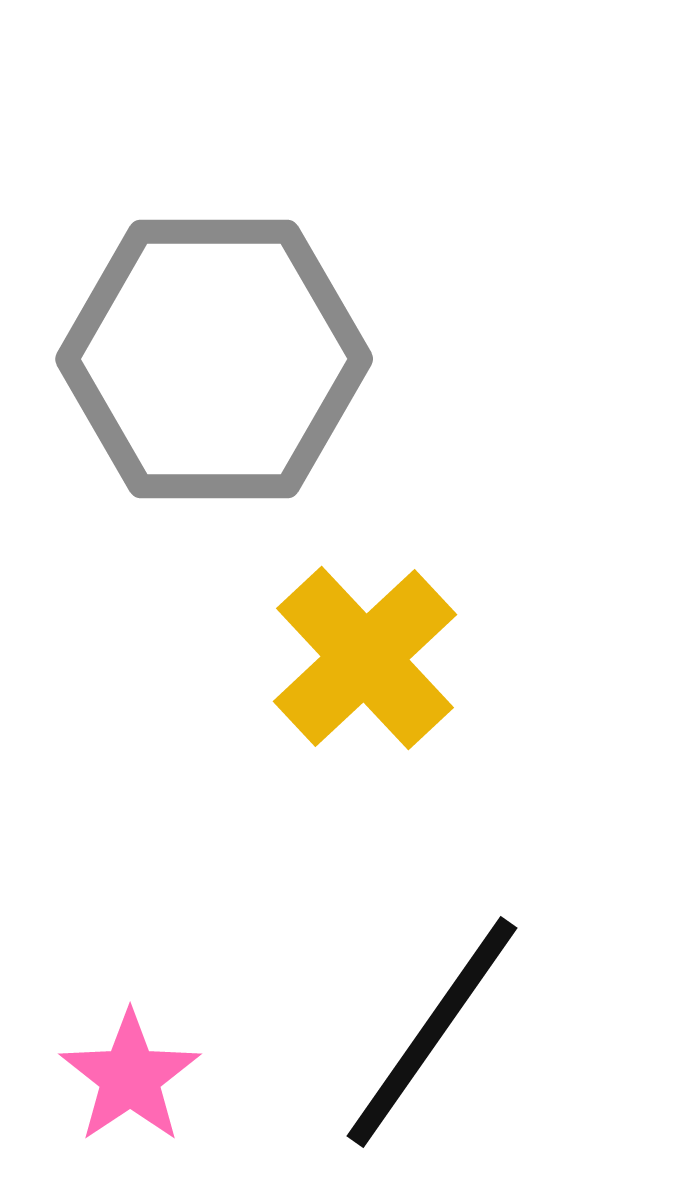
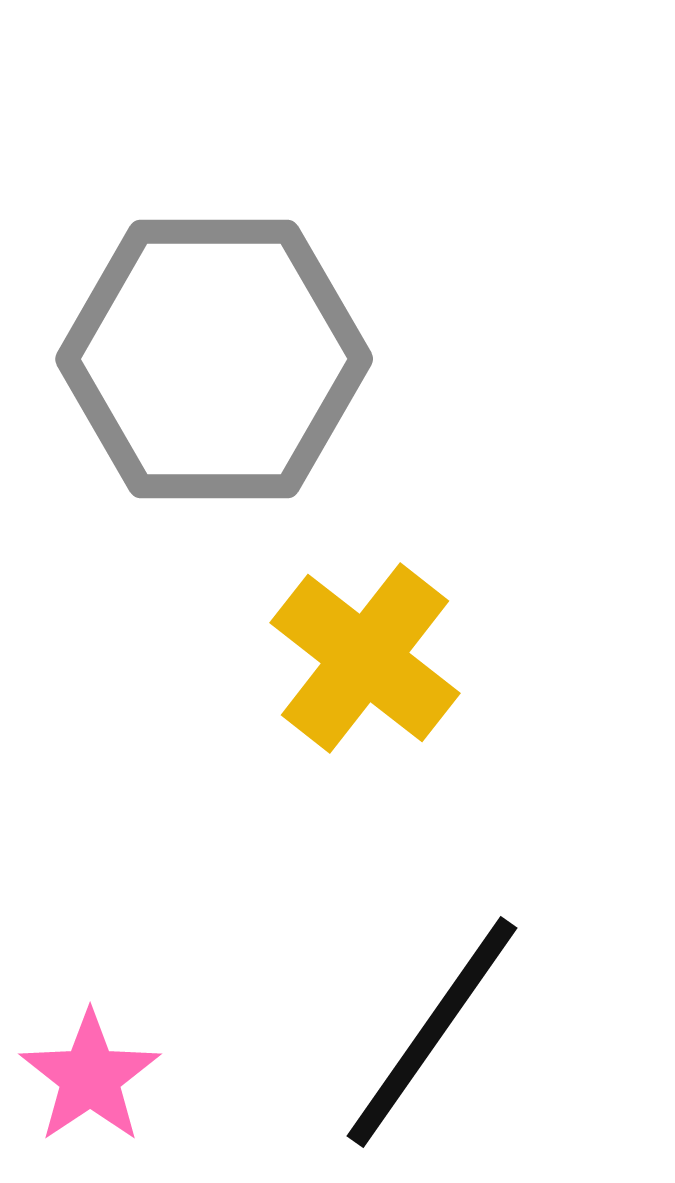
yellow cross: rotated 9 degrees counterclockwise
pink star: moved 40 px left
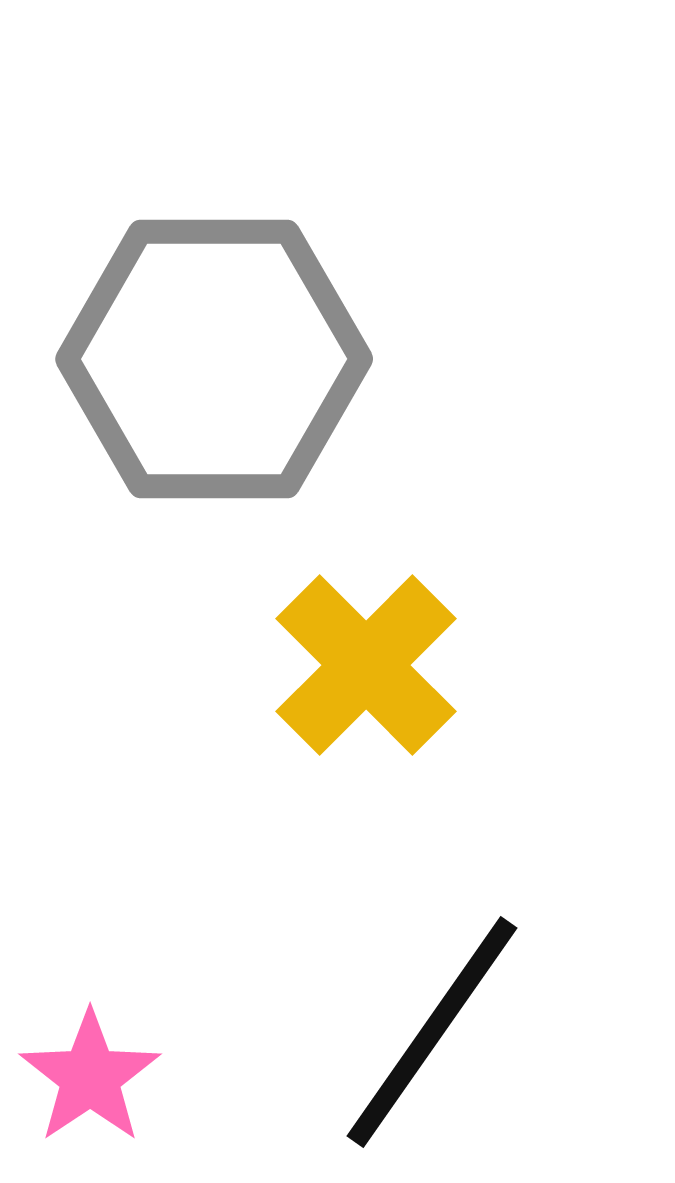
yellow cross: moved 1 px right, 7 px down; rotated 7 degrees clockwise
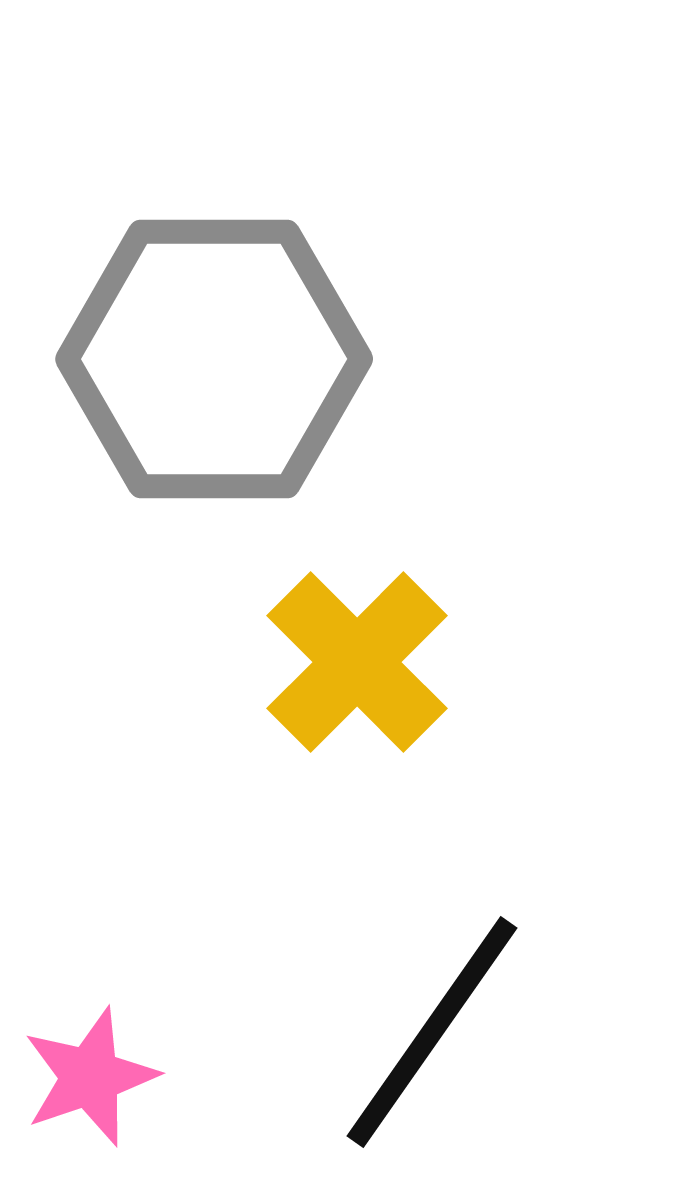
yellow cross: moved 9 px left, 3 px up
pink star: rotated 15 degrees clockwise
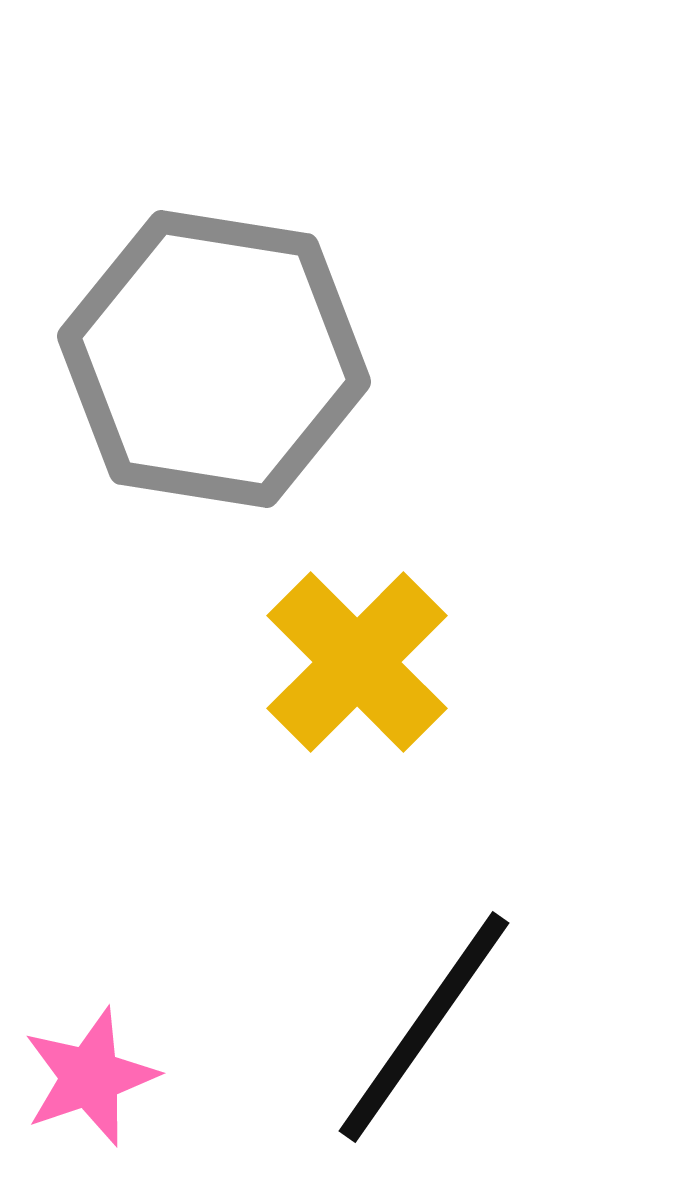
gray hexagon: rotated 9 degrees clockwise
black line: moved 8 px left, 5 px up
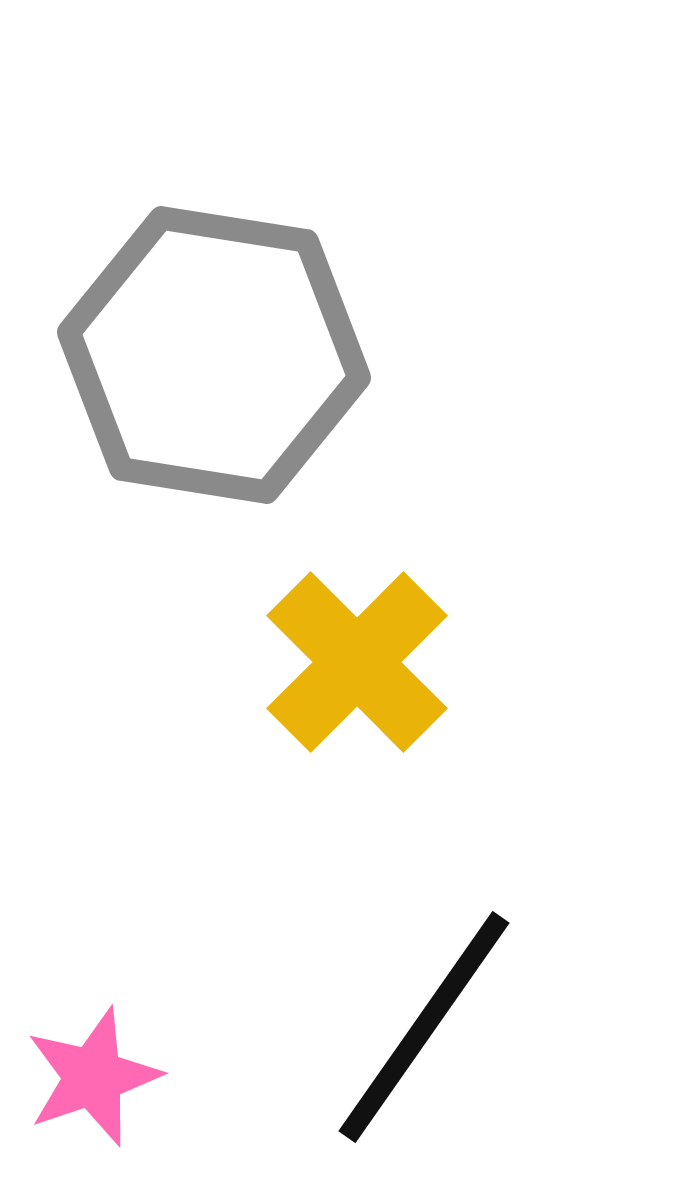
gray hexagon: moved 4 px up
pink star: moved 3 px right
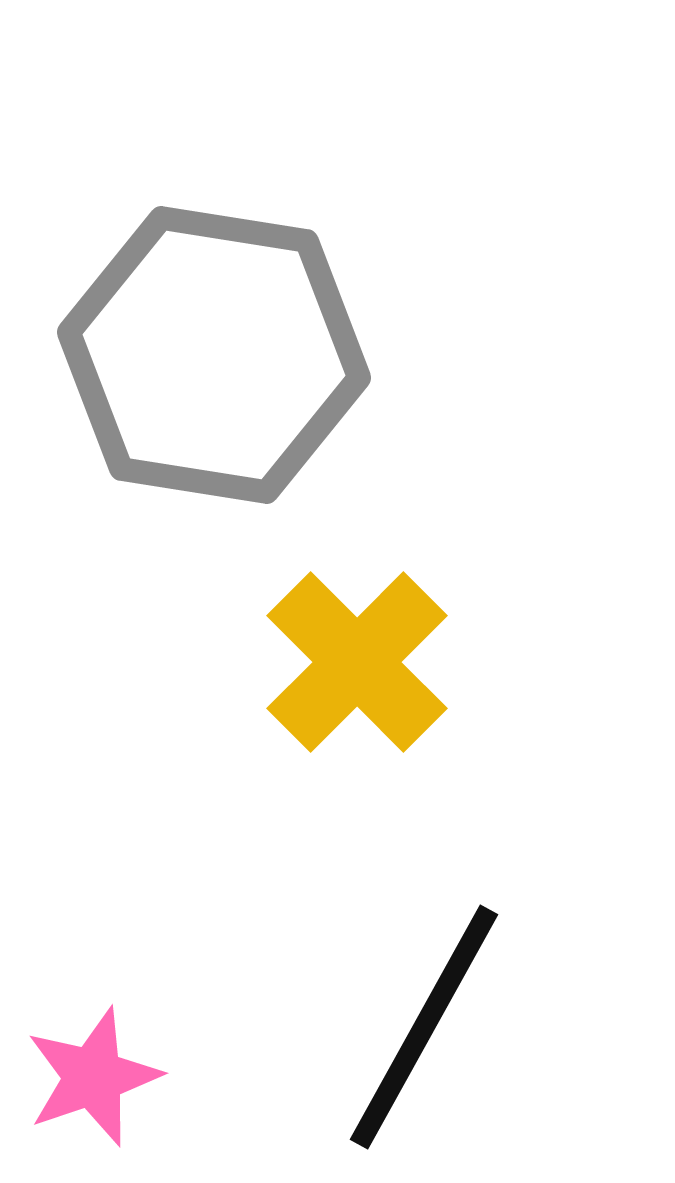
black line: rotated 6 degrees counterclockwise
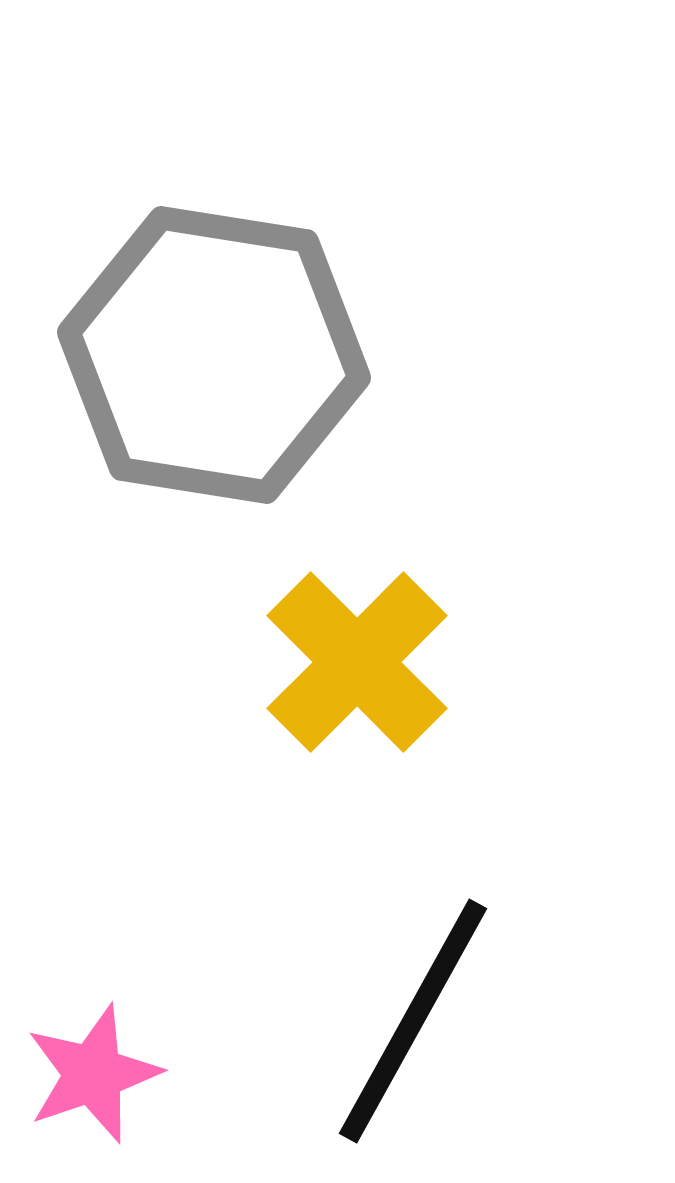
black line: moved 11 px left, 6 px up
pink star: moved 3 px up
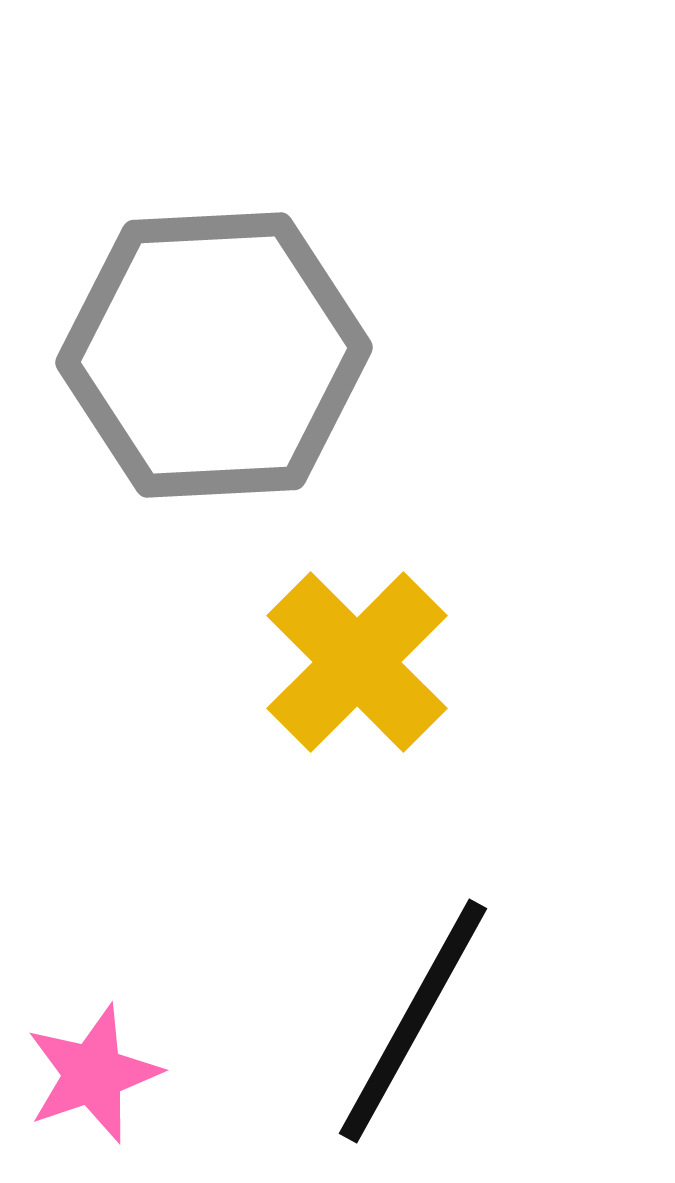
gray hexagon: rotated 12 degrees counterclockwise
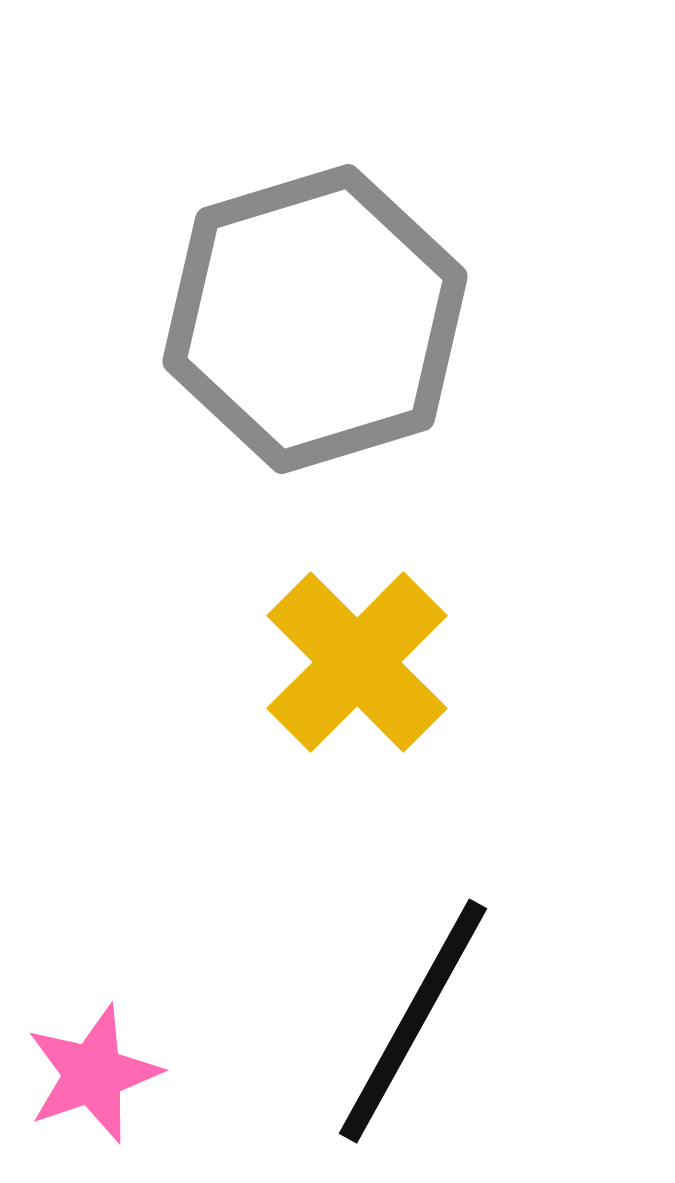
gray hexagon: moved 101 px right, 36 px up; rotated 14 degrees counterclockwise
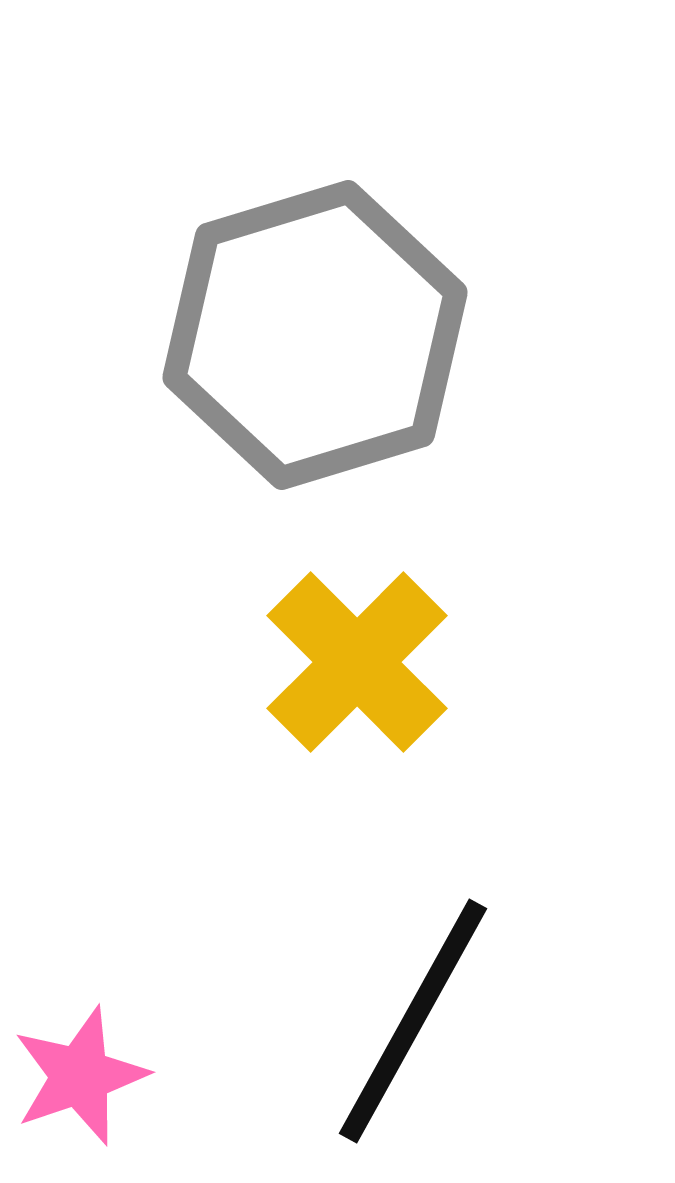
gray hexagon: moved 16 px down
pink star: moved 13 px left, 2 px down
